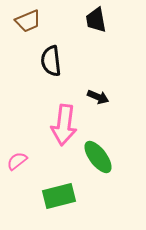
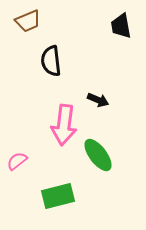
black trapezoid: moved 25 px right, 6 px down
black arrow: moved 3 px down
green ellipse: moved 2 px up
green rectangle: moved 1 px left
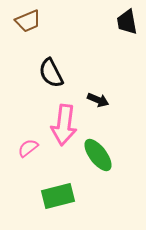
black trapezoid: moved 6 px right, 4 px up
black semicircle: moved 12 px down; rotated 20 degrees counterclockwise
pink semicircle: moved 11 px right, 13 px up
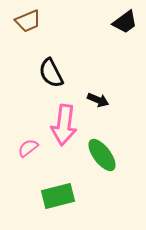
black trapezoid: moved 2 px left; rotated 116 degrees counterclockwise
green ellipse: moved 4 px right
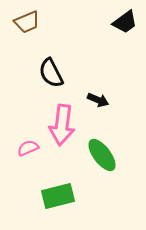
brown trapezoid: moved 1 px left, 1 px down
pink arrow: moved 2 px left
pink semicircle: rotated 15 degrees clockwise
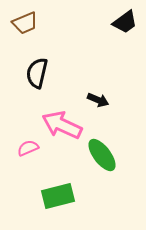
brown trapezoid: moved 2 px left, 1 px down
black semicircle: moved 14 px left; rotated 40 degrees clockwise
pink arrow: rotated 108 degrees clockwise
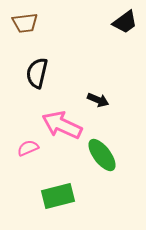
brown trapezoid: rotated 16 degrees clockwise
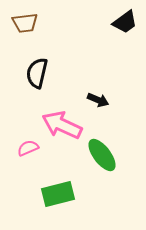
green rectangle: moved 2 px up
